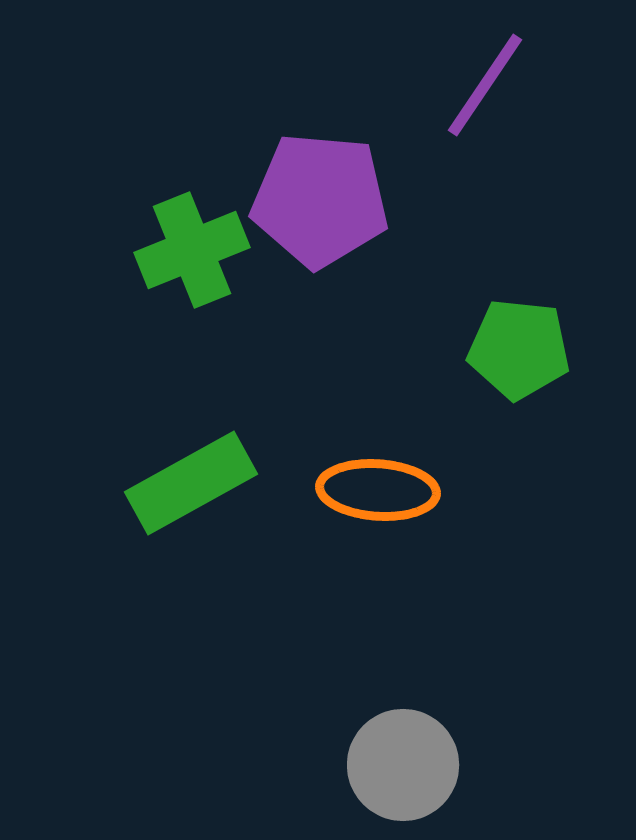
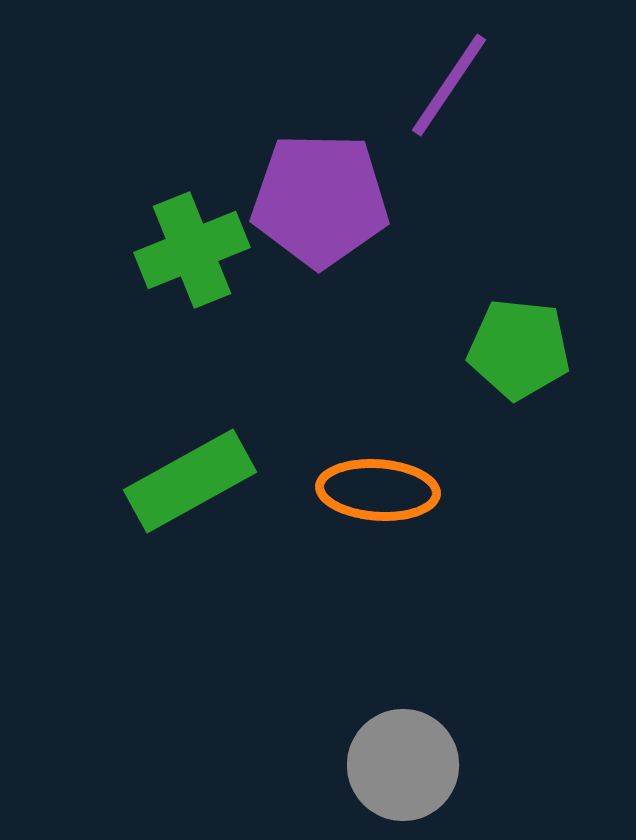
purple line: moved 36 px left
purple pentagon: rotated 4 degrees counterclockwise
green rectangle: moved 1 px left, 2 px up
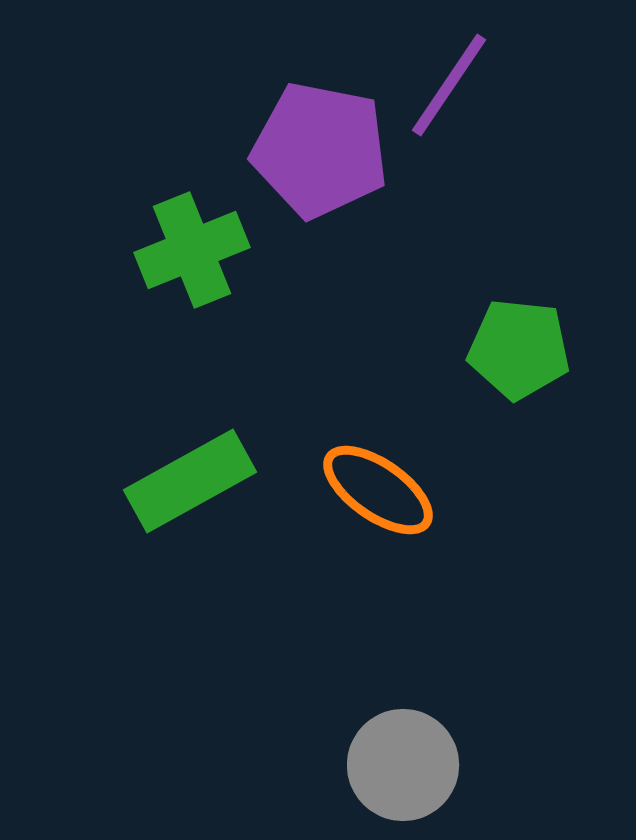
purple pentagon: moved 50 px up; rotated 10 degrees clockwise
orange ellipse: rotated 31 degrees clockwise
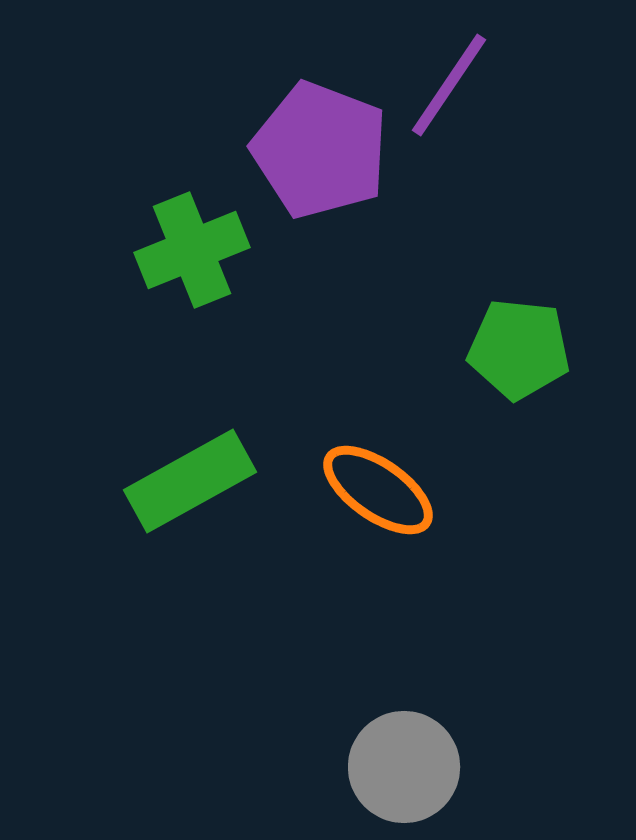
purple pentagon: rotated 10 degrees clockwise
gray circle: moved 1 px right, 2 px down
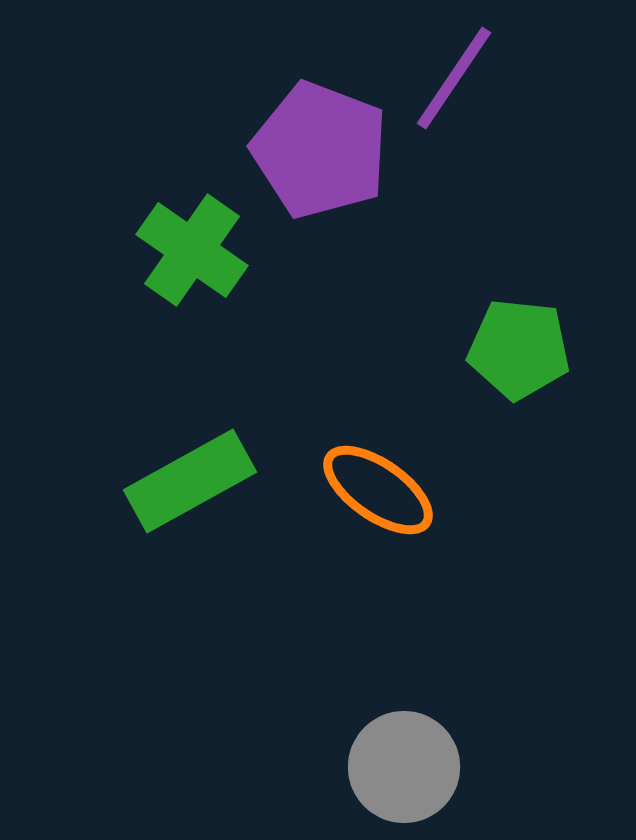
purple line: moved 5 px right, 7 px up
green cross: rotated 33 degrees counterclockwise
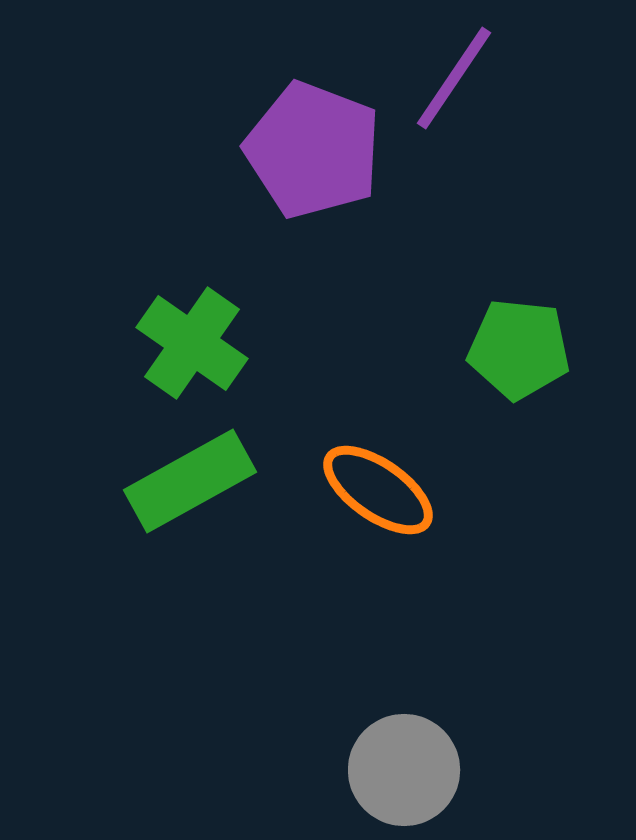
purple pentagon: moved 7 px left
green cross: moved 93 px down
gray circle: moved 3 px down
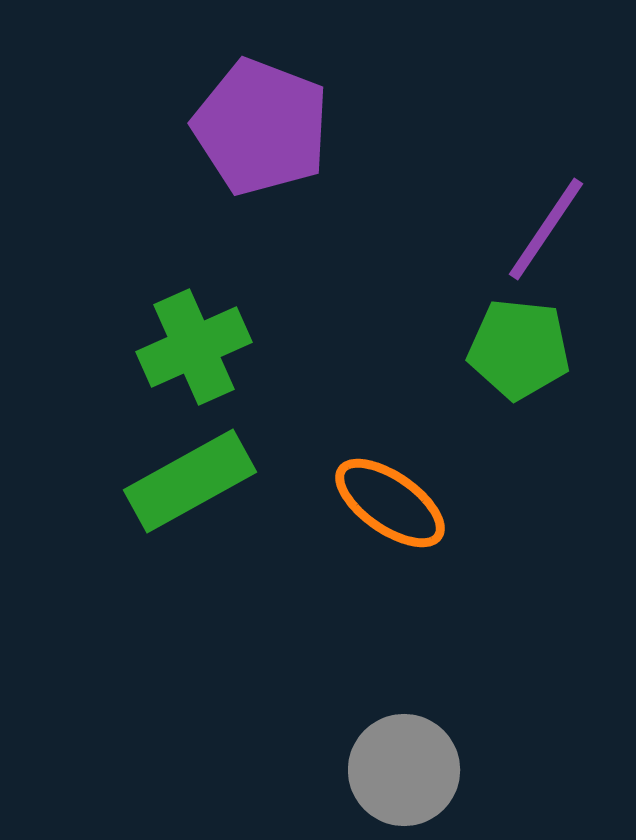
purple line: moved 92 px right, 151 px down
purple pentagon: moved 52 px left, 23 px up
green cross: moved 2 px right, 4 px down; rotated 31 degrees clockwise
orange ellipse: moved 12 px right, 13 px down
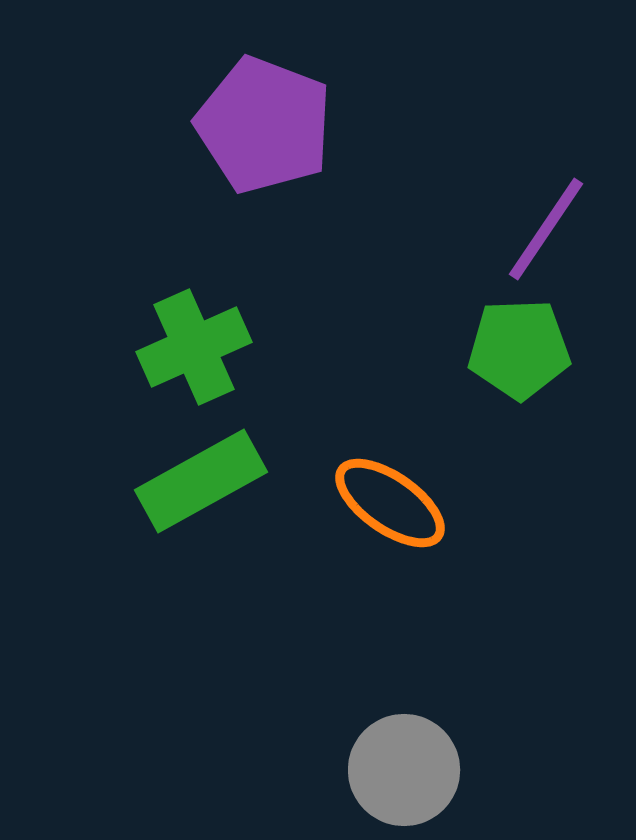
purple pentagon: moved 3 px right, 2 px up
green pentagon: rotated 8 degrees counterclockwise
green rectangle: moved 11 px right
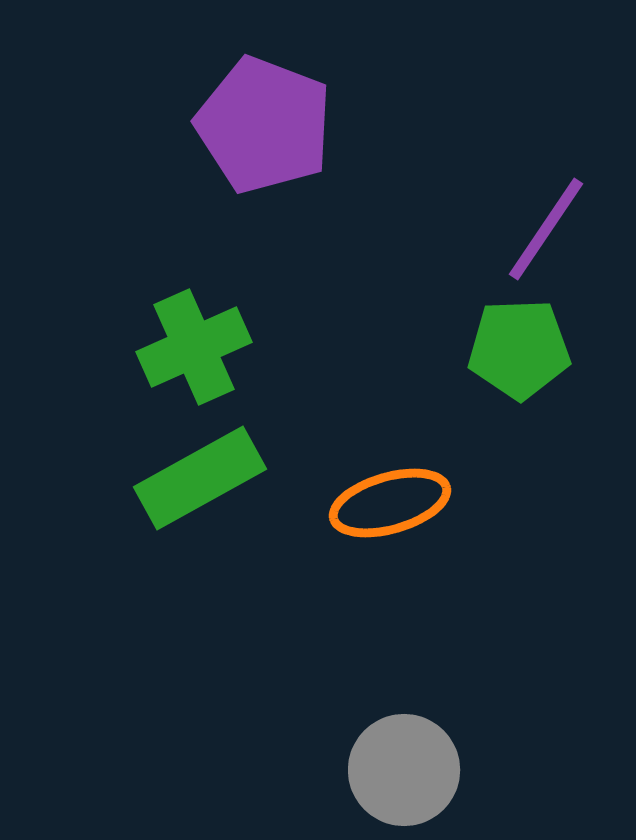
green rectangle: moved 1 px left, 3 px up
orange ellipse: rotated 51 degrees counterclockwise
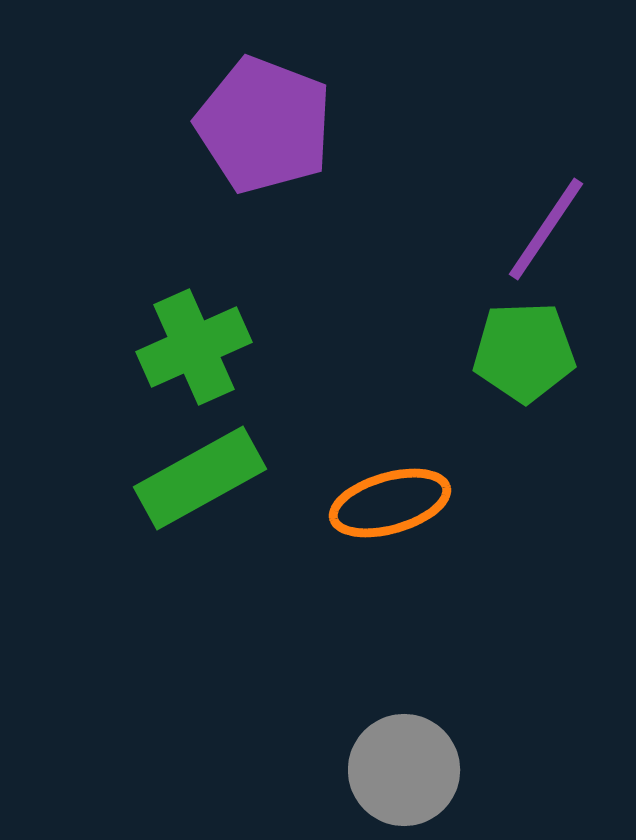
green pentagon: moved 5 px right, 3 px down
